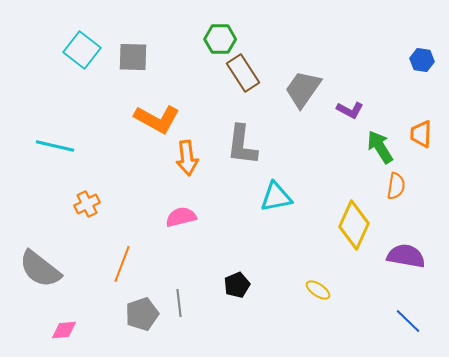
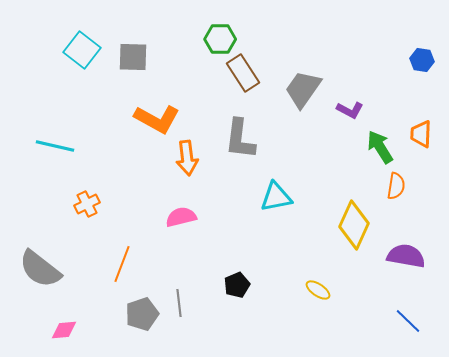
gray L-shape: moved 2 px left, 6 px up
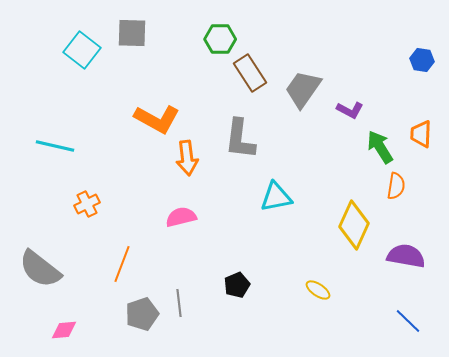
gray square: moved 1 px left, 24 px up
brown rectangle: moved 7 px right
